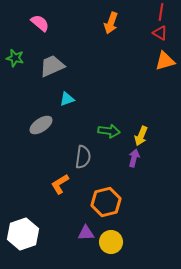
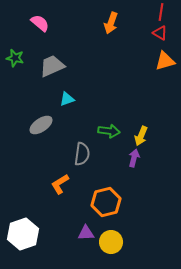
gray semicircle: moved 1 px left, 3 px up
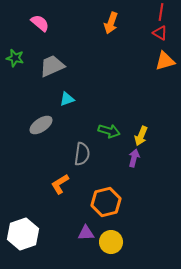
green arrow: rotated 10 degrees clockwise
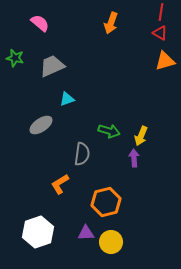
purple arrow: rotated 18 degrees counterclockwise
white hexagon: moved 15 px right, 2 px up
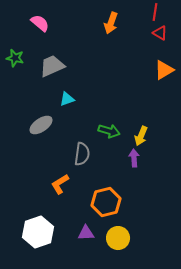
red line: moved 6 px left
orange triangle: moved 1 px left, 9 px down; rotated 15 degrees counterclockwise
yellow circle: moved 7 px right, 4 px up
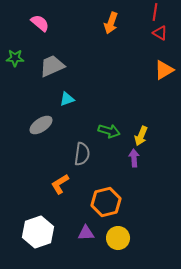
green star: rotated 12 degrees counterclockwise
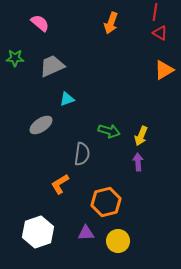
purple arrow: moved 4 px right, 4 px down
yellow circle: moved 3 px down
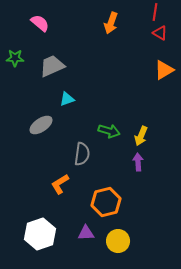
white hexagon: moved 2 px right, 2 px down
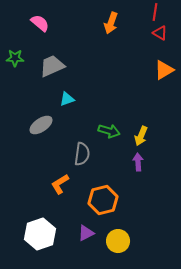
orange hexagon: moved 3 px left, 2 px up
purple triangle: rotated 24 degrees counterclockwise
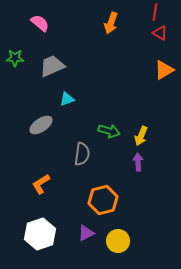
orange L-shape: moved 19 px left
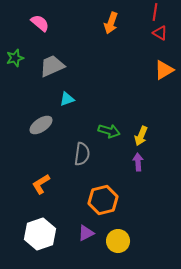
green star: rotated 18 degrees counterclockwise
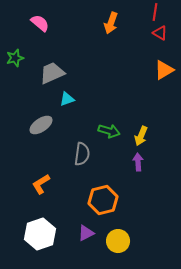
gray trapezoid: moved 7 px down
